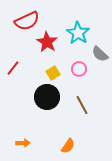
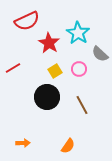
red star: moved 2 px right, 1 px down
red line: rotated 21 degrees clockwise
yellow square: moved 2 px right, 2 px up
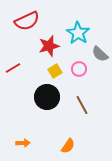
red star: moved 3 px down; rotated 25 degrees clockwise
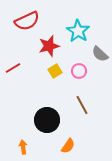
cyan star: moved 2 px up
pink circle: moved 2 px down
black circle: moved 23 px down
orange arrow: moved 4 px down; rotated 96 degrees counterclockwise
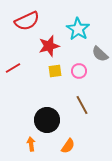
cyan star: moved 2 px up
yellow square: rotated 24 degrees clockwise
orange arrow: moved 8 px right, 3 px up
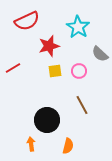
cyan star: moved 2 px up
orange semicircle: rotated 21 degrees counterclockwise
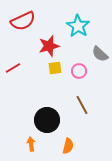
red semicircle: moved 4 px left
cyan star: moved 1 px up
yellow square: moved 3 px up
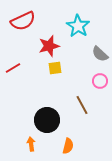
pink circle: moved 21 px right, 10 px down
